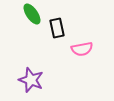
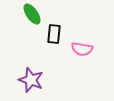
black rectangle: moved 3 px left, 6 px down; rotated 18 degrees clockwise
pink semicircle: rotated 20 degrees clockwise
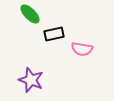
green ellipse: moved 2 px left; rotated 10 degrees counterclockwise
black rectangle: rotated 72 degrees clockwise
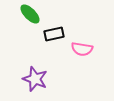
purple star: moved 4 px right, 1 px up
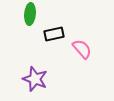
green ellipse: rotated 50 degrees clockwise
pink semicircle: rotated 140 degrees counterclockwise
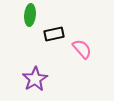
green ellipse: moved 1 px down
purple star: rotated 20 degrees clockwise
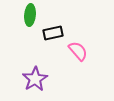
black rectangle: moved 1 px left, 1 px up
pink semicircle: moved 4 px left, 2 px down
